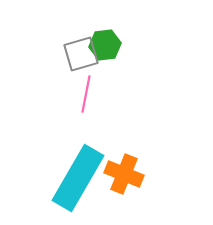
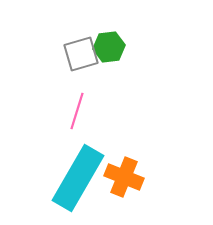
green hexagon: moved 4 px right, 2 px down
pink line: moved 9 px left, 17 px down; rotated 6 degrees clockwise
orange cross: moved 3 px down
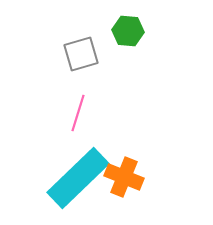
green hexagon: moved 19 px right, 16 px up; rotated 12 degrees clockwise
pink line: moved 1 px right, 2 px down
cyan rectangle: rotated 16 degrees clockwise
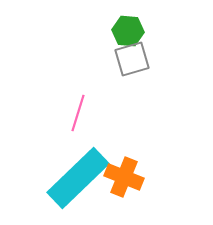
gray square: moved 51 px right, 5 px down
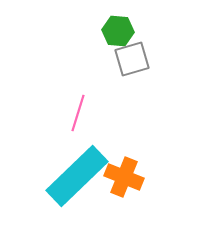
green hexagon: moved 10 px left
cyan rectangle: moved 1 px left, 2 px up
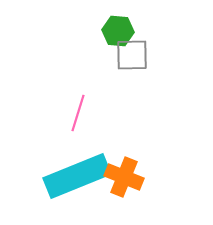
gray square: moved 4 px up; rotated 15 degrees clockwise
cyan rectangle: rotated 22 degrees clockwise
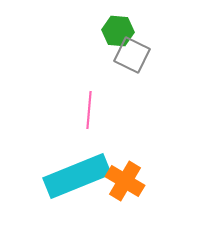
gray square: rotated 27 degrees clockwise
pink line: moved 11 px right, 3 px up; rotated 12 degrees counterclockwise
orange cross: moved 1 px right, 4 px down; rotated 9 degrees clockwise
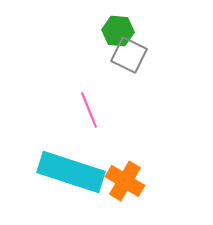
gray square: moved 3 px left
pink line: rotated 27 degrees counterclockwise
cyan rectangle: moved 6 px left, 4 px up; rotated 40 degrees clockwise
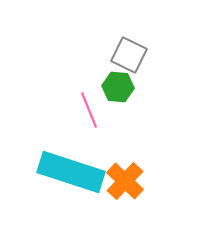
green hexagon: moved 56 px down
orange cross: rotated 12 degrees clockwise
